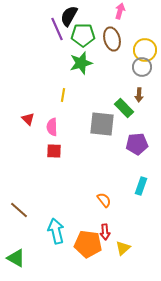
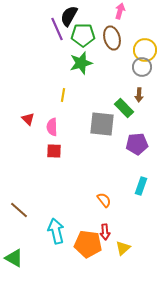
brown ellipse: moved 1 px up
green triangle: moved 2 px left
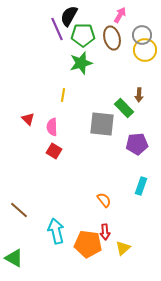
pink arrow: moved 4 px down; rotated 14 degrees clockwise
gray circle: moved 32 px up
red square: rotated 28 degrees clockwise
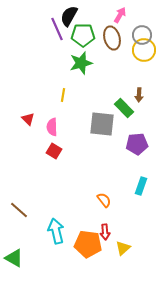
yellow circle: moved 1 px left
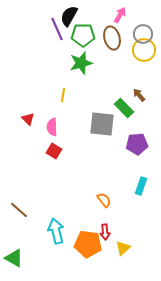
gray circle: moved 1 px right, 1 px up
brown arrow: rotated 136 degrees clockwise
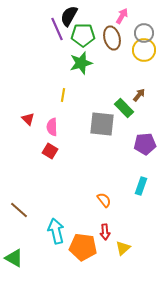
pink arrow: moved 2 px right, 1 px down
gray circle: moved 1 px right, 1 px up
brown arrow: rotated 80 degrees clockwise
purple pentagon: moved 8 px right
red square: moved 4 px left
orange pentagon: moved 5 px left, 3 px down
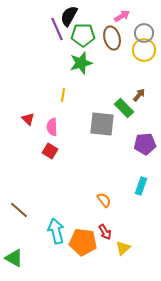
pink arrow: rotated 28 degrees clockwise
red arrow: rotated 28 degrees counterclockwise
orange pentagon: moved 5 px up
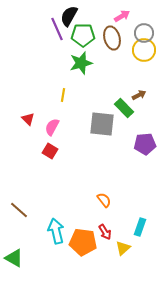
brown arrow: rotated 24 degrees clockwise
pink semicircle: rotated 30 degrees clockwise
cyan rectangle: moved 1 px left, 41 px down
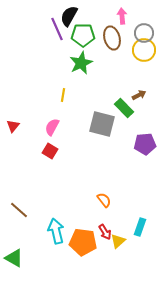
pink arrow: rotated 63 degrees counterclockwise
green star: rotated 10 degrees counterclockwise
red triangle: moved 15 px left, 7 px down; rotated 24 degrees clockwise
gray square: rotated 8 degrees clockwise
yellow triangle: moved 5 px left, 7 px up
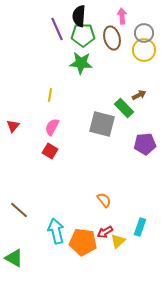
black semicircle: moved 10 px right; rotated 25 degrees counterclockwise
green star: rotated 30 degrees clockwise
yellow line: moved 13 px left
red arrow: rotated 91 degrees clockwise
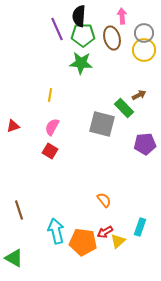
red triangle: rotated 32 degrees clockwise
brown line: rotated 30 degrees clockwise
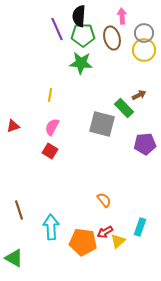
cyan arrow: moved 5 px left, 4 px up; rotated 10 degrees clockwise
